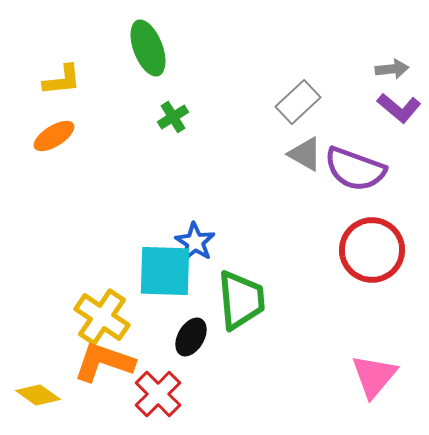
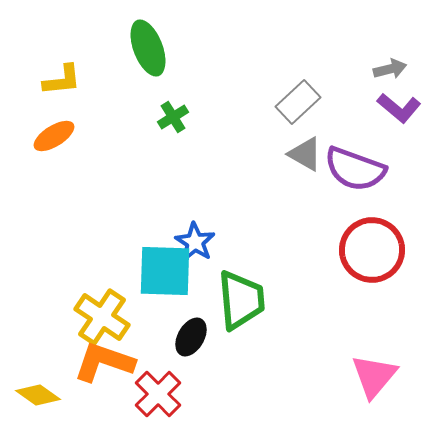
gray arrow: moved 2 px left; rotated 8 degrees counterclockwise
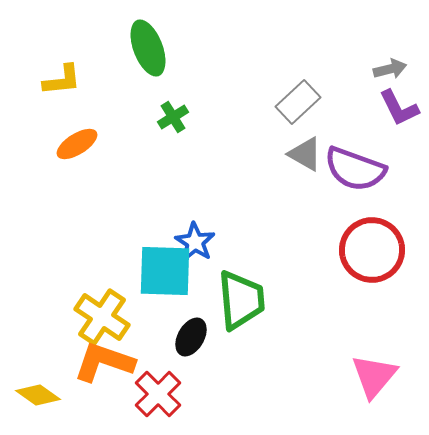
purple L-shape: rotated 24 degrees clockwise
orange ellipse: moved 23 px right, 8 px down
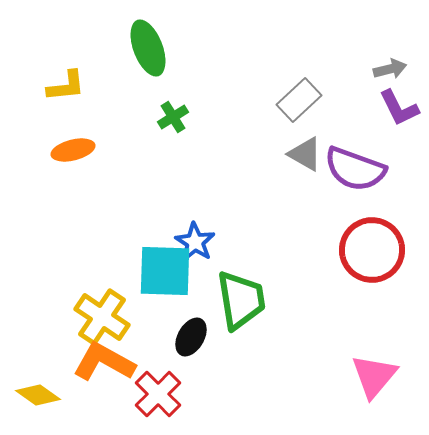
yellow L-shape: moved 4 px right, 6 px down
gray rectangle: moved 1 px right, 2 px up
orange ellipse: moved 4 px left, 6 px down; rotated 18 degrees clockwise
green trapezoid: rotated 4 degrees counterclockwise
orange L-shape: rotated 10 degrees clockwise
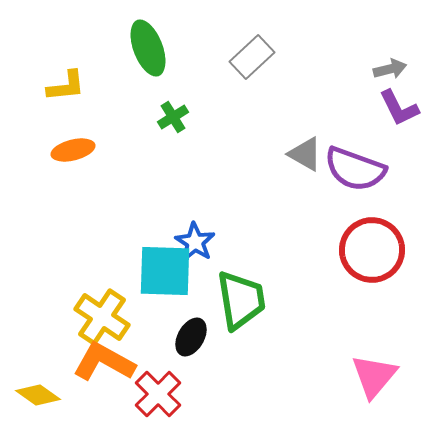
gray rectangle: moved 47 px left, 43 px up
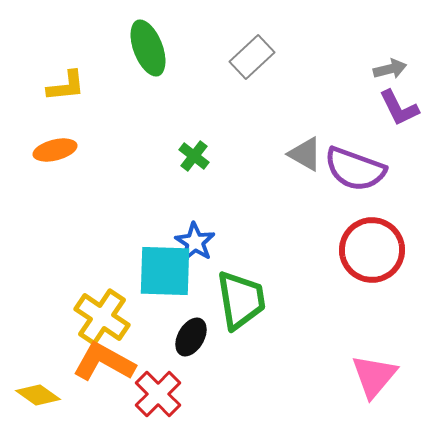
green cross: moved 21 px right, 39 px down; rotated 20 degrees counterclockwise
orange ellipse: moved 18 px left
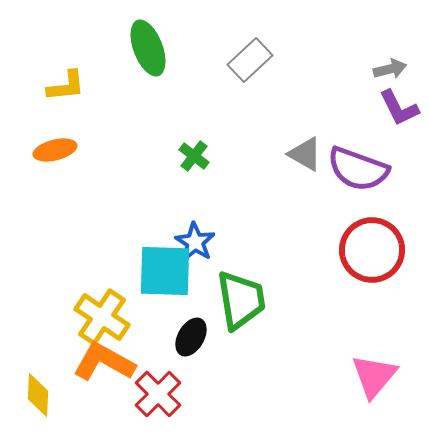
gray rectangle: moved 2 px left, 3 px down
purple semicircle: moved 3 px right
yellow diamond: rotated 57 degrees clockwise
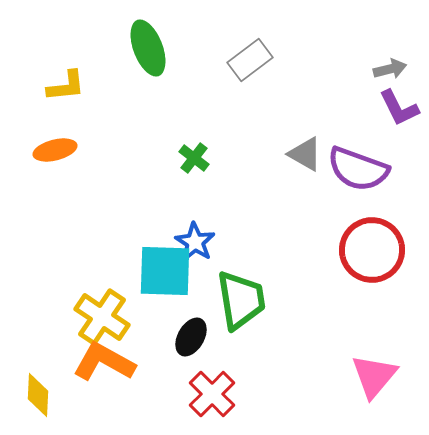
gray rectangle: rotated 6 degrees clockwise
green cross: moved 2 px down
red cross: moved 54 px right
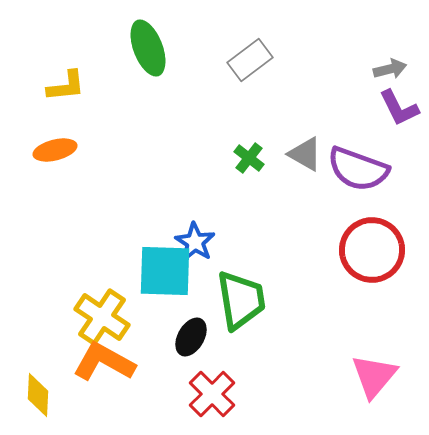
green cross: moved 55 px right
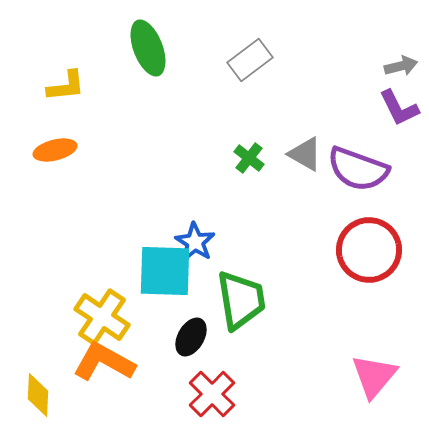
gray arrow: moved 11 px right, 3 px up
red circle: moved 3 px left
